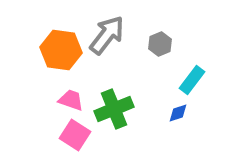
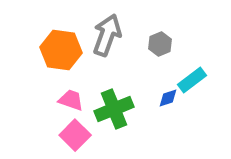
gray arrow: rotated 18 degrees counterclockwise
cyan rectangle: rotated 16 degrees clockwise
blue diamond: moved 10 px left, 15 px up
pink square: rotated 12 degrees clockwise
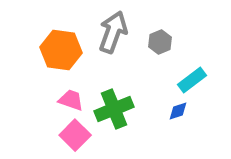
gray arrow: moved 6 px right, 3 px up
gray hexagon: moved 2 px up
blue diamond: moved 10 px right, 13 px down
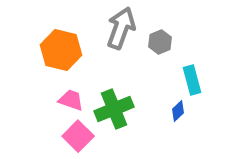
gray arrow: moved 8 px right, 4 px up
orange hexagon: rotated 6 degrees clockwise
cyan rectangle: rotated 68 degrees counterclockwise
blue diamond: rotated 25 degrees counterclockwise
pink square: moved 3 px right, 1 px down
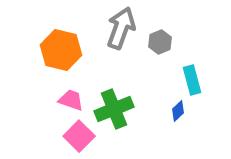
pink square: moved 1 px right
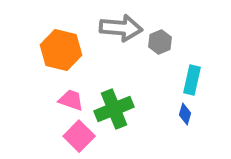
gray arrow: rotated 75 degrees clockwise
cyan rectangle: rotated 28 degrees clockwise
blue diamond: moved 7 px right, 3 px down; rotated 30 degrees counterclockwise
